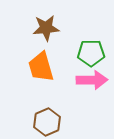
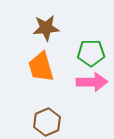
pink arrow: moved 2 px down
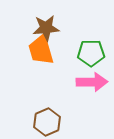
orange trapezoid: moved 17 px up
